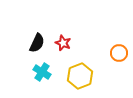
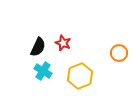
black semicircle: moved 1 px right, 4 px down
cyan cross: moved 1 px right, 1 px up
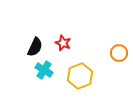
black semicircle: moved 3 px left
cyan cross: moved 1 px right, 1 px up
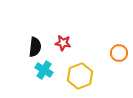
red star: rotated 14 degrees counterclockwise
black semicircle: rotated 18 degrees counterclockwise
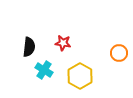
black semicircle: moved 6 px left
yellow hexagon: rotated 10 degrees counterclockwise
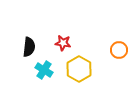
orange circle: moved 3 px up
yellow hexagon: moved 1 px left, 7 px up
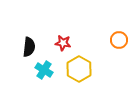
orange circle: moved 10 px up
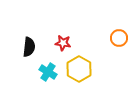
orange circle: moved 2 px up
cyan cross: moved 4 px right, 2 px down
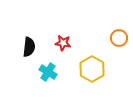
yellow hexagon: moved 13 px right
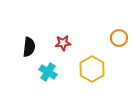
red star: rotated 14 degrees counterclockwise
